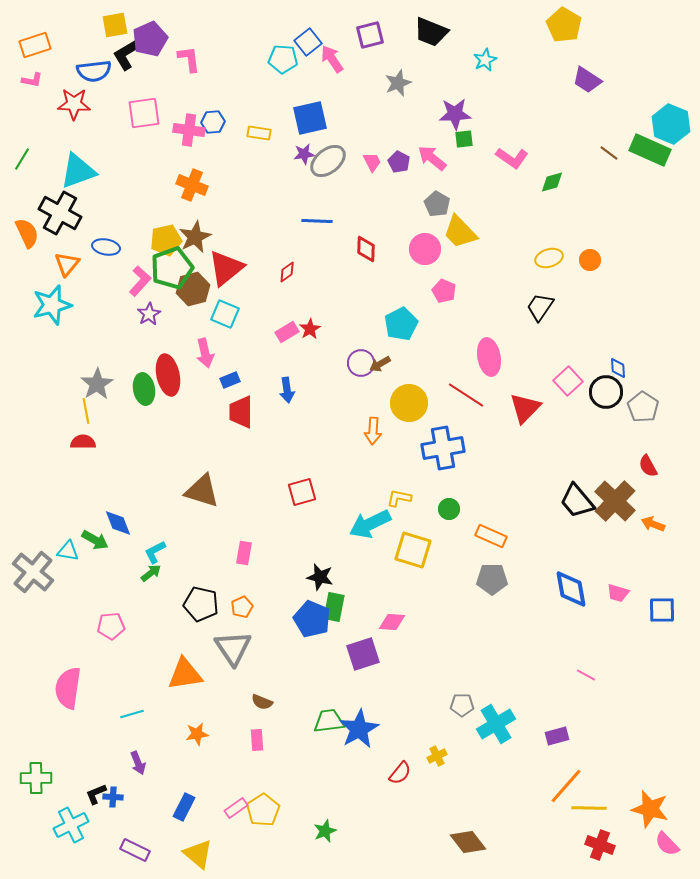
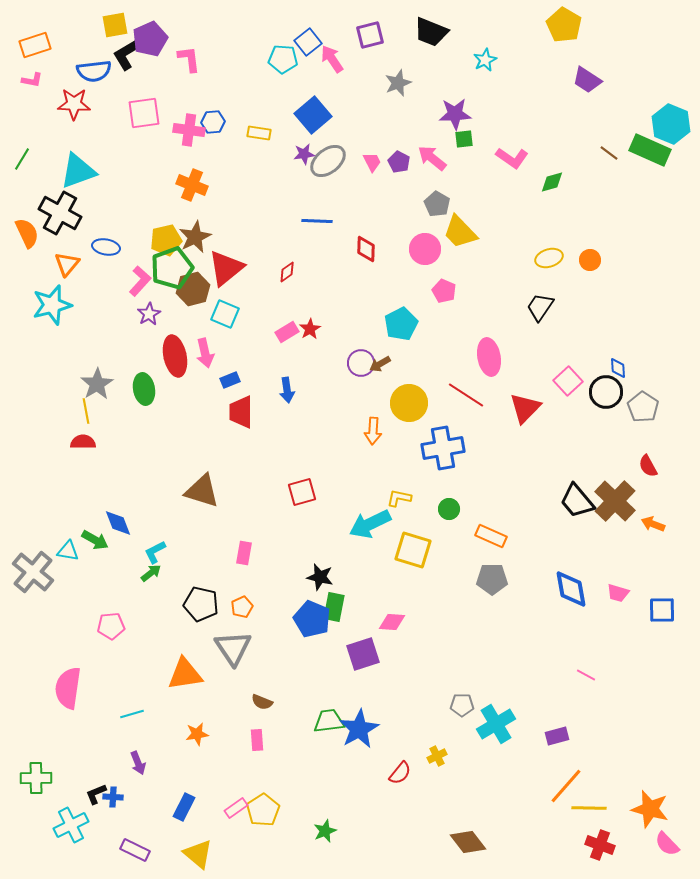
blue square at (310, 118): moved 3 px right, 3 px up; rotated 27 degrees counterclockwise
red ellipse at (168, 375): moved 7 px right, 19 px up
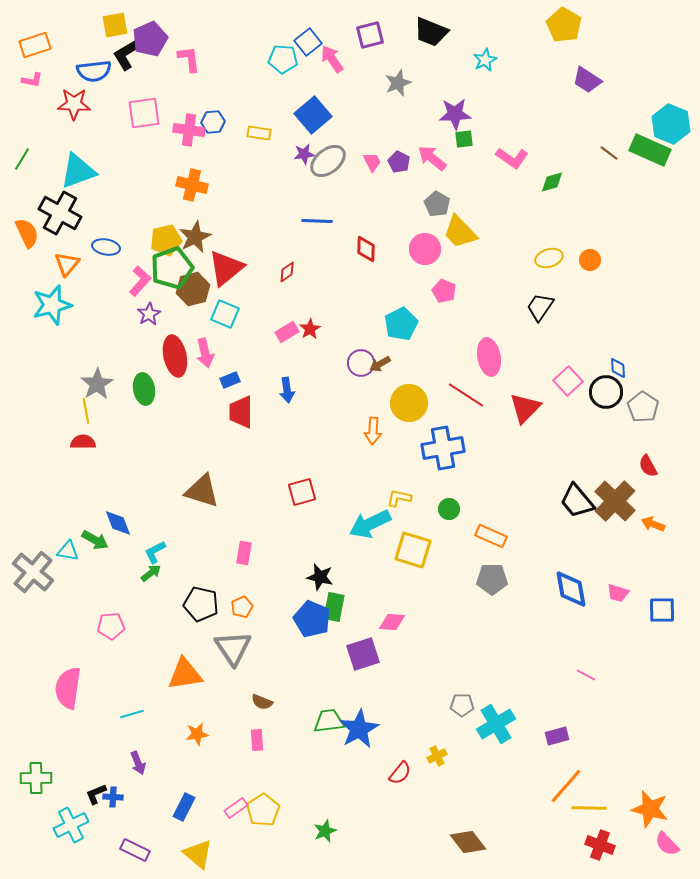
orange cross at (192, 185): rotated 8 degrees counterclockwise
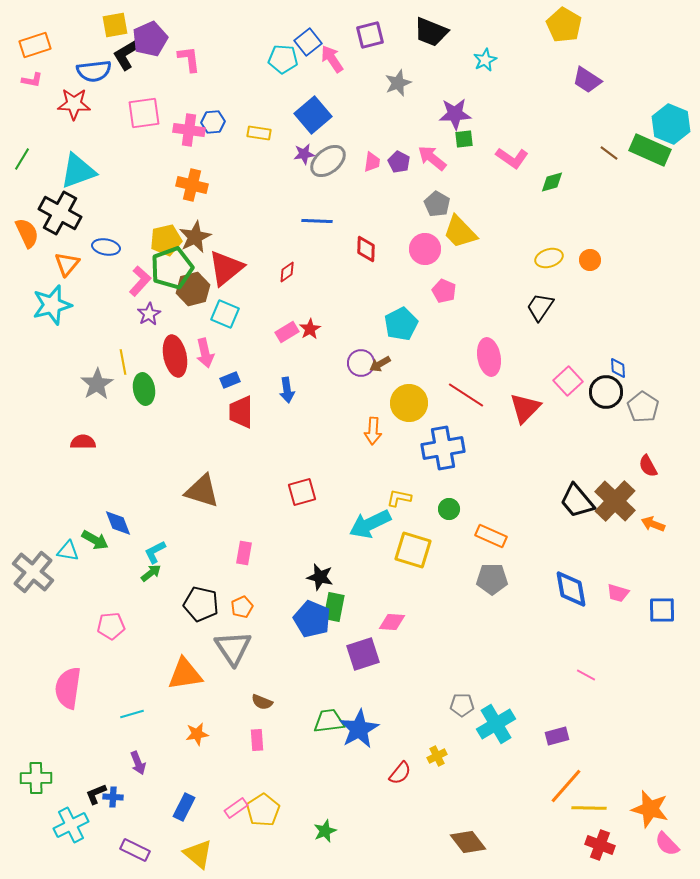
pink trapezoid at (372, 162): rotated 35 degrees clockwise
yellow line at (86, 411): moved 37 px right, 49 px up
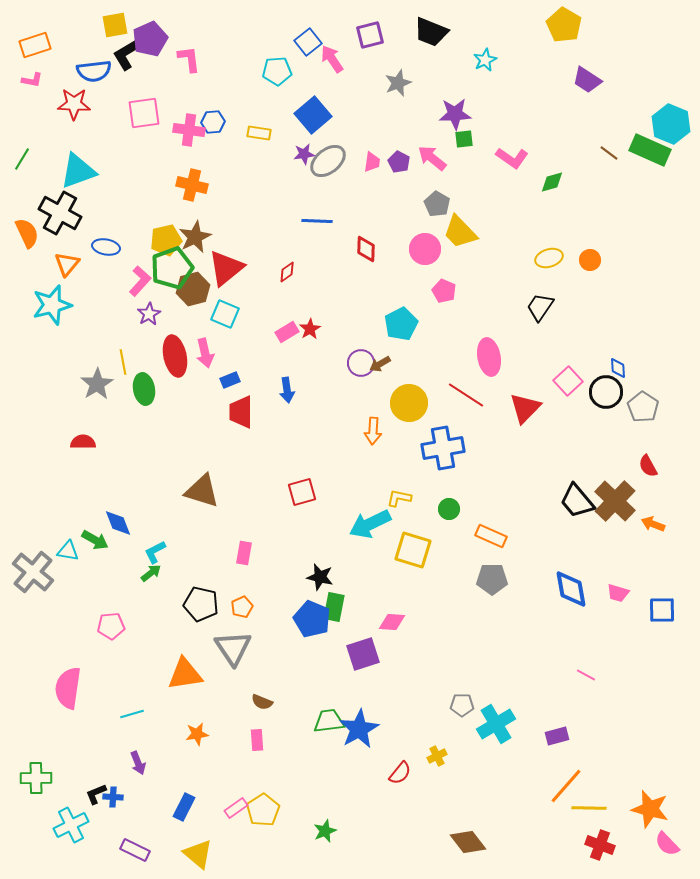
cyan pentagon at (283, 59): moved 6 px left, 12 px down; rotated 8 degrees counterclockwise
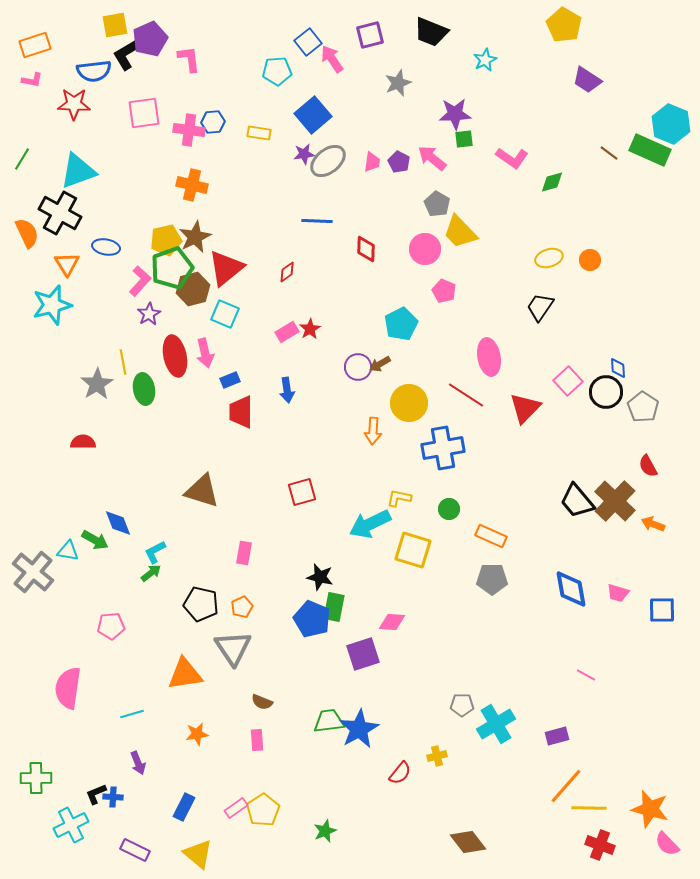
orange triangle at (67, 264): rotated 12 degrees counterclockwise
purple circle at (361, 363): moved 3 px left, 4 px down
yellow cross at (437, 756): rotated 12 degrees clockwise
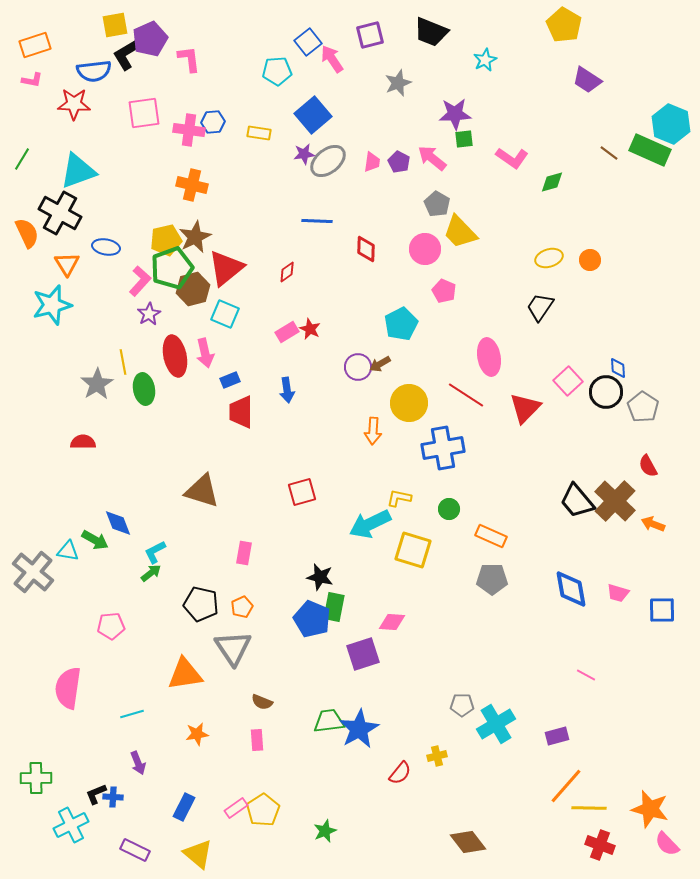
red star at (310, 329): rotated 15 degrees counterclockwise
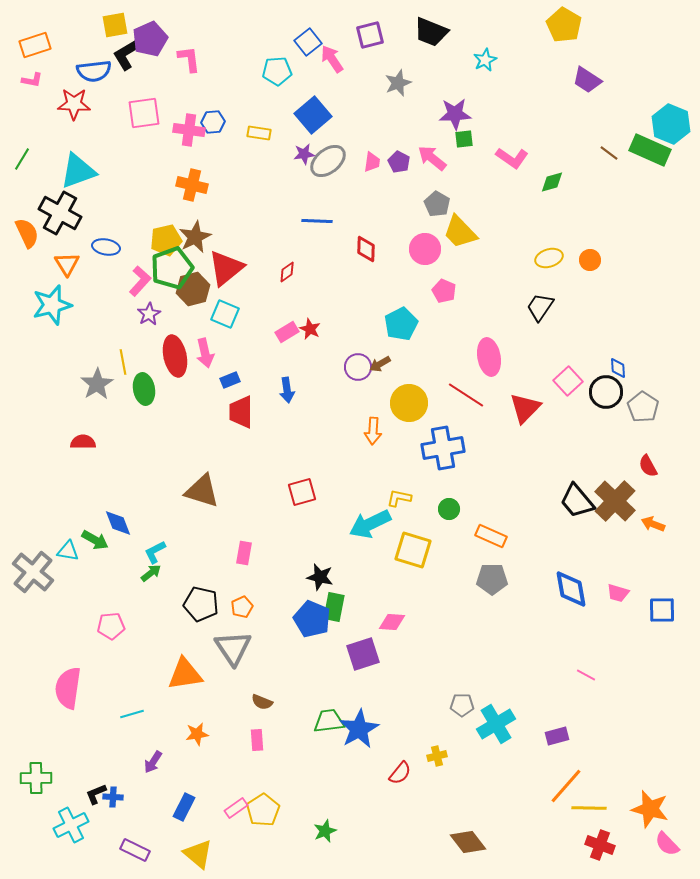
purple arrow at (138, 763): moved 15 px right, 1 px up; rotated 55 degrees clockwise
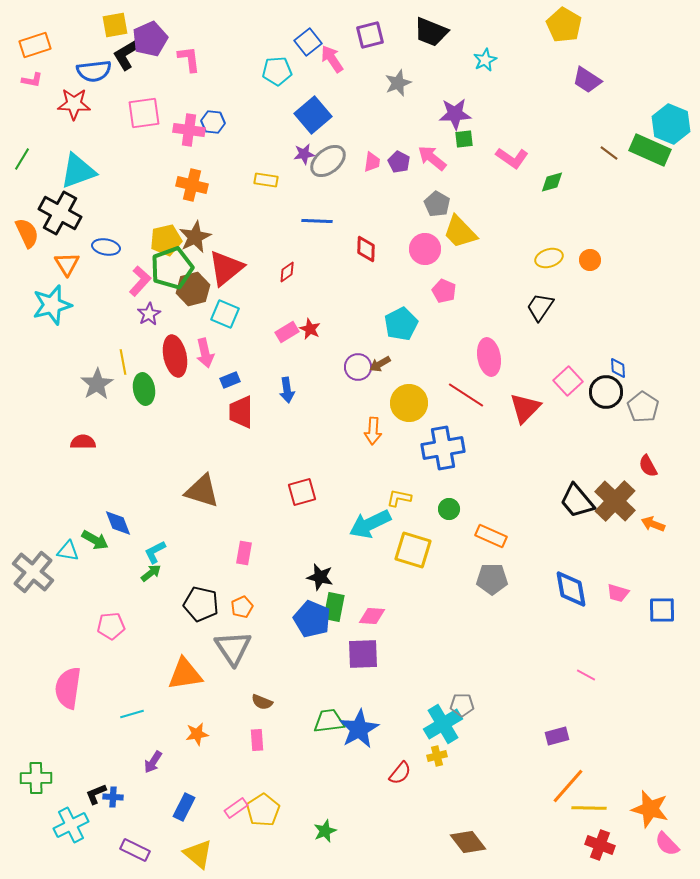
blue hexagon at (213, 122): rotated 10 degrees clockwise
yellow rectangle at (259, 133): moved 7 px right, 47 px down
pink diamond at (392, 622): moved 20 px left, 6 px up
purple square at (363, 654): rotated 16 degrees clockwise
cyan cross at (496, 724): moved 53 px left
orange line at (566, 786): moved 2 px right
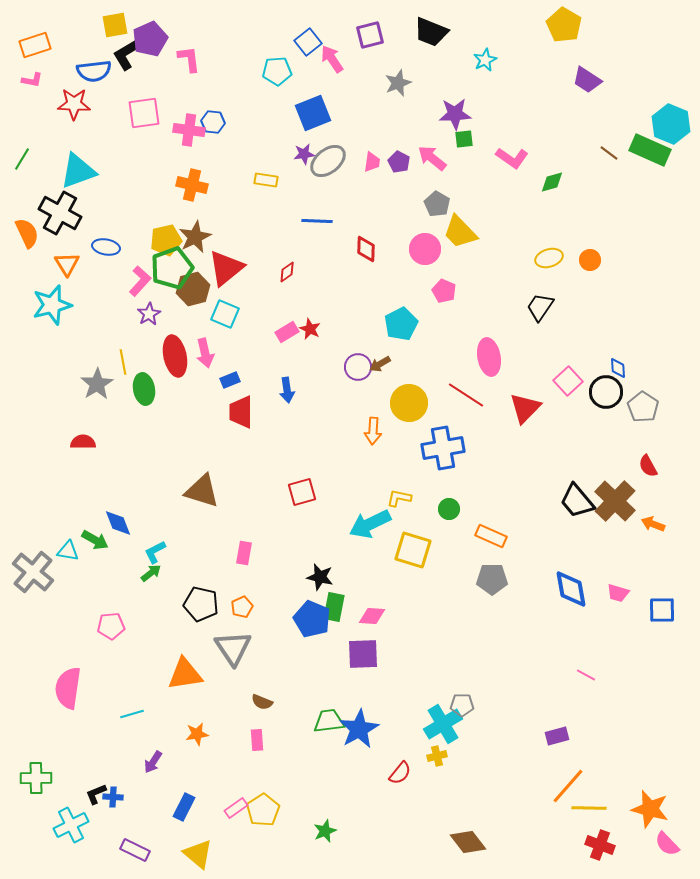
blue square at (313, 115): moved 2 px up; rotated 18 degrees clockwise
